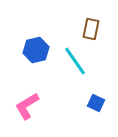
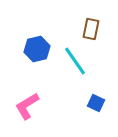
blue hexagon: moved 1 px right, 1 px up
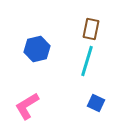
cyan line: moved 12 px right; rotated 52 degrees clockwise
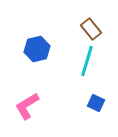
brown rectangle: rotated 50 degrees counterclockwise
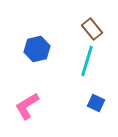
brown rectangle: moved 1 px right
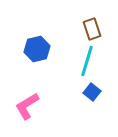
brown rectangle: rotated 20 degrees clockwise
blue square: moved 4 px left, 11 px up; rotated 12 degrees clockwise
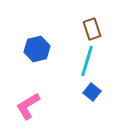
pink L-shape: moved 1 px right
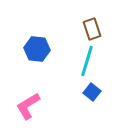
blue hexagon: rotated 20 degrees clockwise
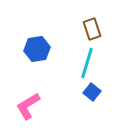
blue hexagon: rotated 15 degrees counterclockwise
cyan line: moved 2 px down
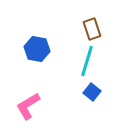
blue hexagon: rotated 20 degrees clockwise
cyan line: moved 2 px up
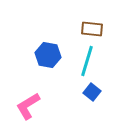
brown rectangle: rotated 65 degrees counterclockwise
blue hexagon: moved 11 px right, 6 px down
